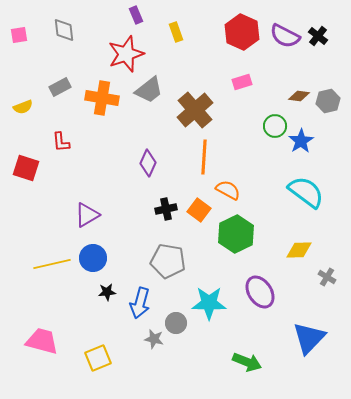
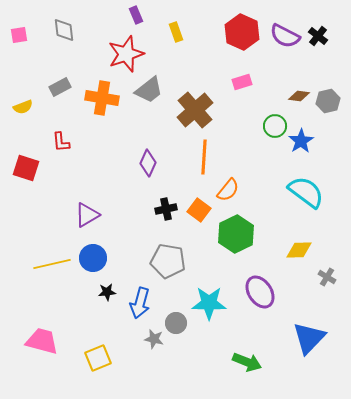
orange semicircle at (228, 190): rotated 100 degrees clockwise
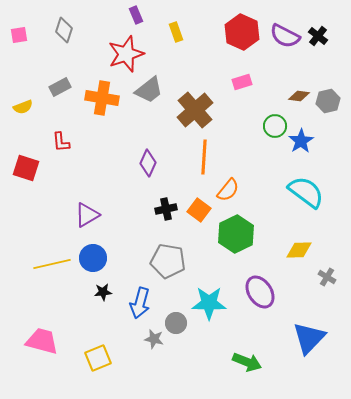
gray diamond at (64, 30): rotated 25 degrees clockwise
black star at (107, 292): moved 4 px left
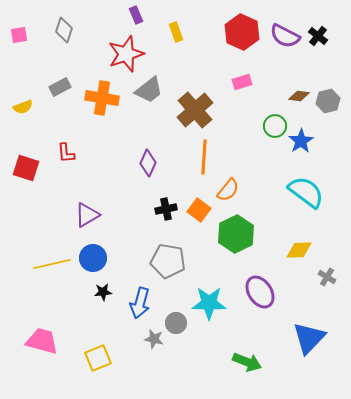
red L-shape at (61, 142): moved 5 px right, 11 px down
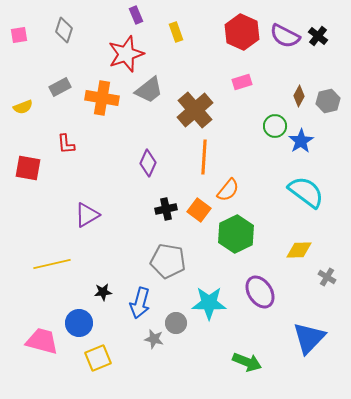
brown diamond at (299, 96): rotated 70 degrees counterclockwise
red L-shape at (66, 153): moved 9 px up
red square at (26, 168): moved 2 px right; rotated 8 degrees counterclockwise
blue circle at (93, 258): moved 14 px left, 65 px down
